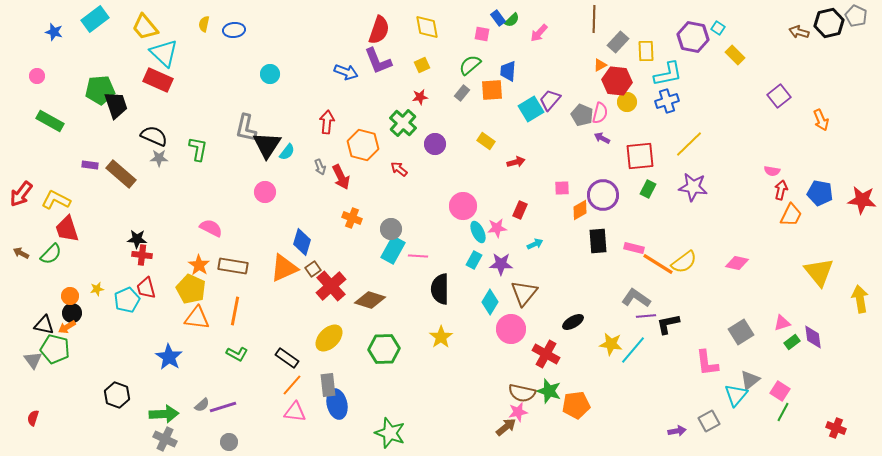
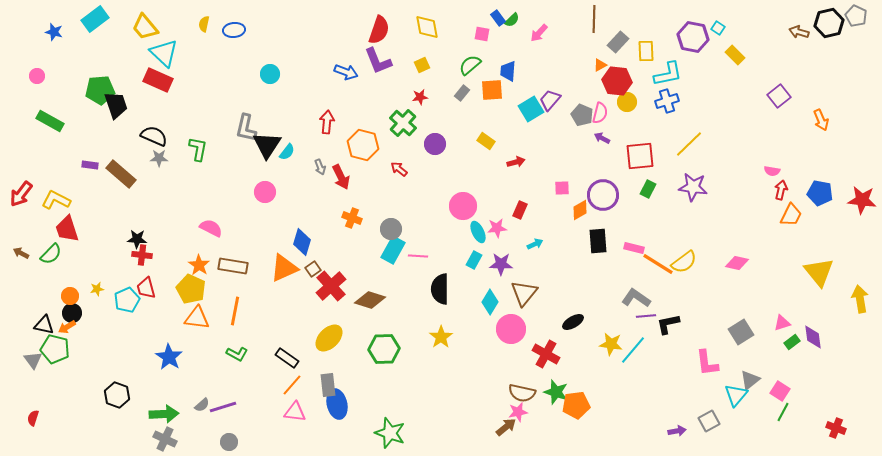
green star at (549, 391): moved 7 px right, 1 px down
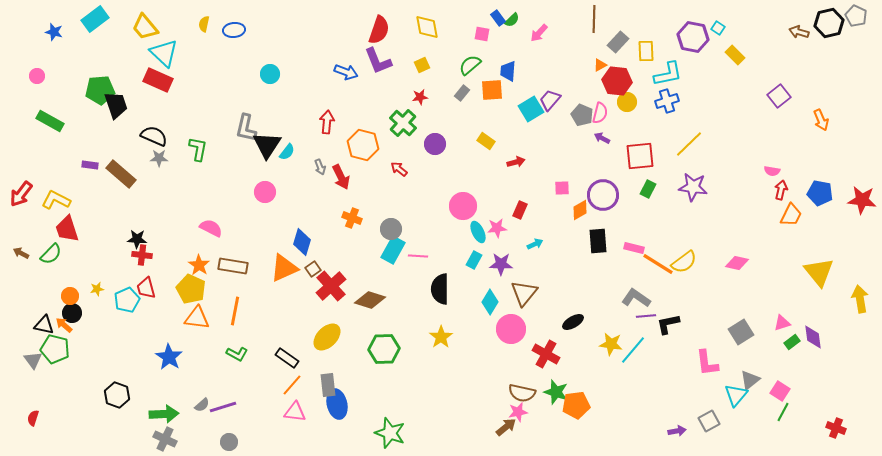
orange arrow at (67, 327): moved 3 px left, 2 px up; rotated 72 degrees clockwise
yellow ellipse at (329, 338): moved 2 px left, 1 px up
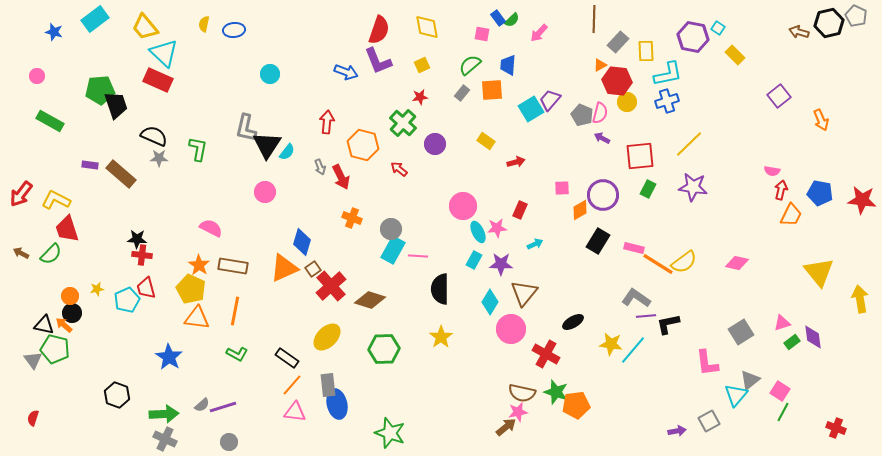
blue trapezoid at (508, 71): moved 6 px up
black rectangle at (598, 241): rotated 35 degrees clockwise
